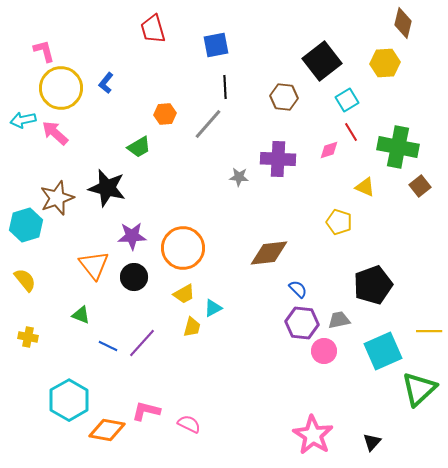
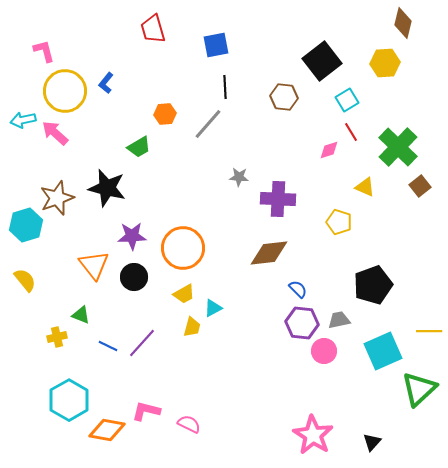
yellow circle at (61, 88): moved 4 px right, 3 px down
green cross at (398, 147): rotated 33 degrees clockwise
purple cross at (278, 159): moved 40 px down
yellow cross at (28, 337): moved 29 px right; rotated 24 degrees counterclockwise
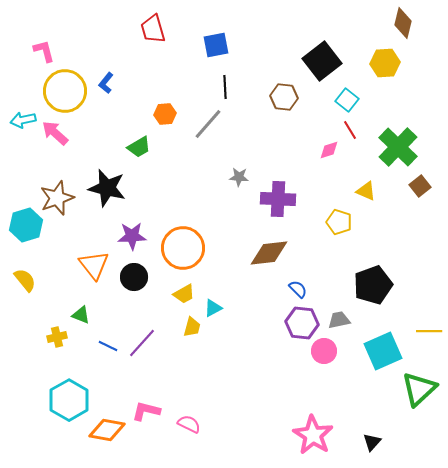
cyan square at (347, 100): rotated 20 degrees counterclockwise
red line at (351, 132): moved 1 px left, 2 px up
yellow triangle at (365, 187): moved 1 px right, 4 px down
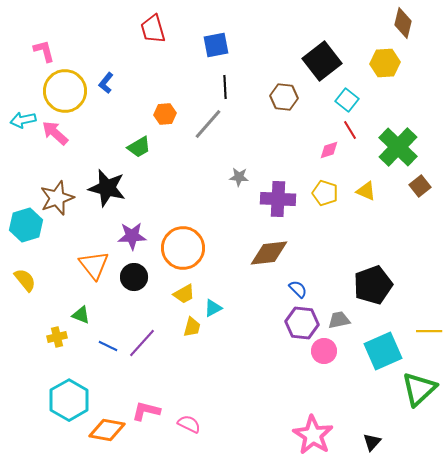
yellow pentagon at (339, 222): moved 14 px left, 29 px up
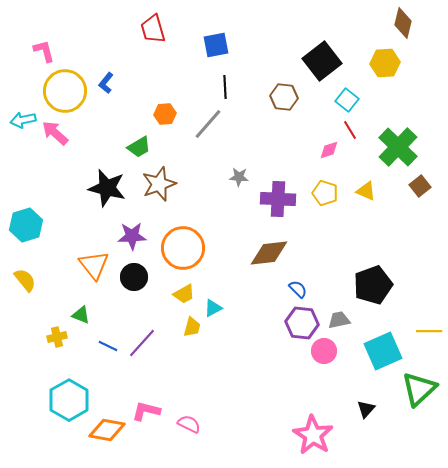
brown star at (57, 198): moved 102 px right, 14 px up
black triangle at (372, 442): moved 6 px left, 33 px up
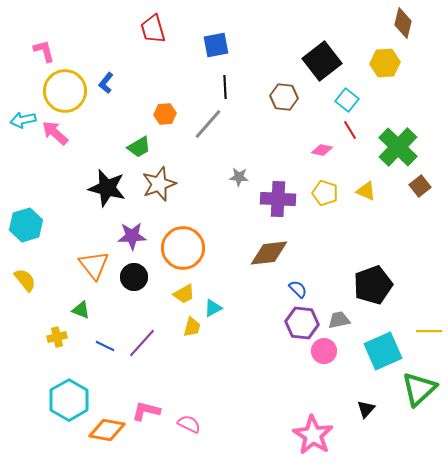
pink diamond at (329, 150): moved 7 px left; rotated 30 degrees clockwise
green triangle at (81, 315): moved 5 px up
blue line at (108, 346): moved 3 px left
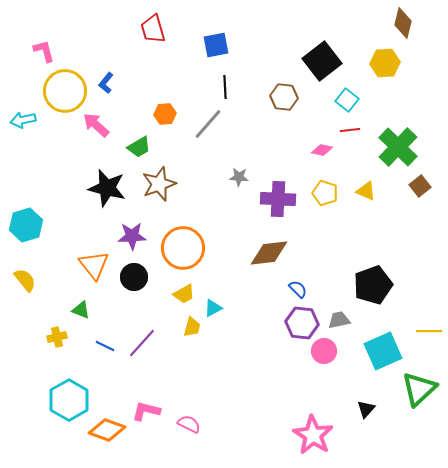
red line at (350, 130): rotated 66 degrees counterclockwise
pink arrow at (55, 133): moved 41 px right, 8 px up
orange diamond at (107, 430): rotated 9 degrees clockwise
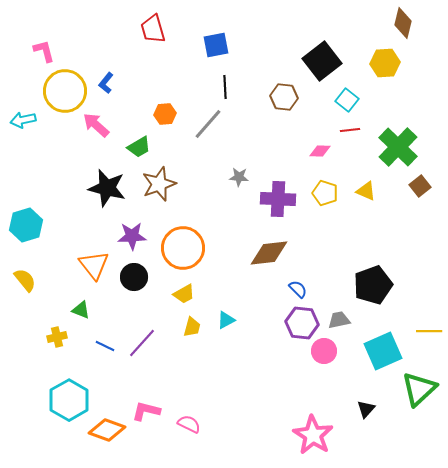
pink diamond at (322, 150): moved 2 px left, 1 px down; rotated 10 degrees counterclockwise
cyan triangle at (213, 308): moved 13 px right, 12 px down
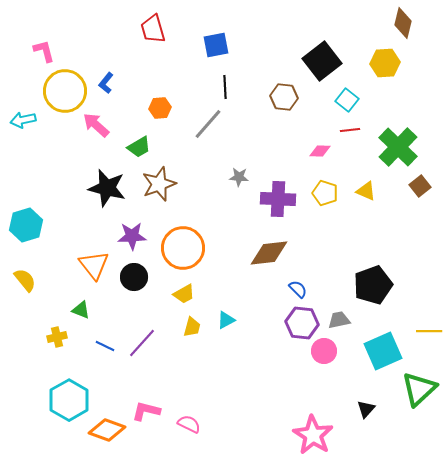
orange hexagon at (165, 114): moved 5 px left, 6 px up
